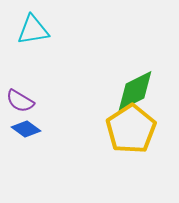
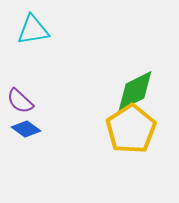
purple semicircle: rotated 12 degrees clockwise
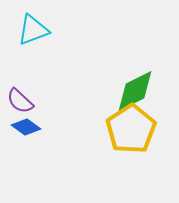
cyan triangle: rotated 12 degrees counterclockwise
blue diamond: moved 2 px up
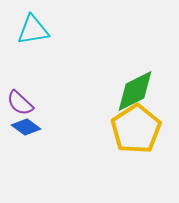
cyan triangle: rotated 12 degrees clockwise
purple semicircle: moved 2 px down
yellow pentagon: moved 5 px right
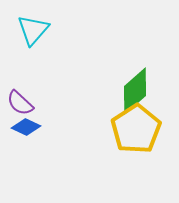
cyan triangle: rotated 40 degrees counterclockwise
green diamond: rotated 15 degrees counterclockwise
blue diamond: rotated 12 degrees counterclockwise
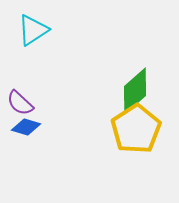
cyan triangle: rotated 16 degrees clockwise
blue diamond: rotated 8 degrees counterclockwise
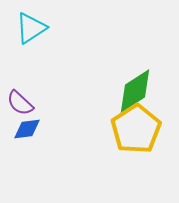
cyan triangle: moved 2 px left, 2 px up
green diamond: rotated 9 degrees clockwise
blue diamond: moved 1 px right, 2 px down; rotated 24 degrees counterclockwise
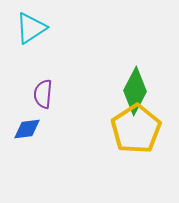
green diamond: rotated 30 degrees counterclockwise
purple semicircle: moved 23 px right, 9 px up; rotated 52 degrees clockwise
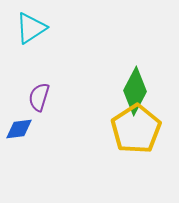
purple semicircle: moved 4 px left, 3 px down; rotated 12 degrees clockwise
blue diamond: moved 8 px left
